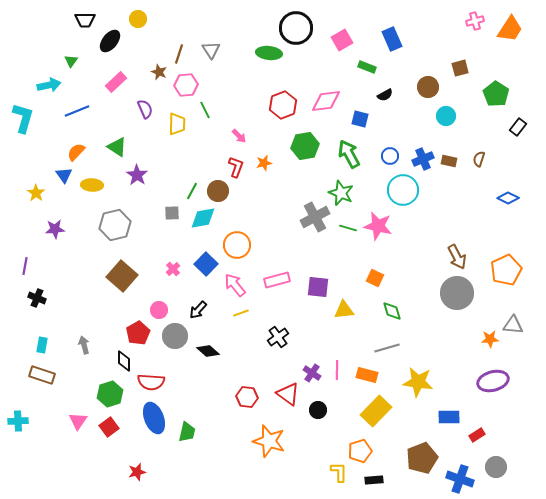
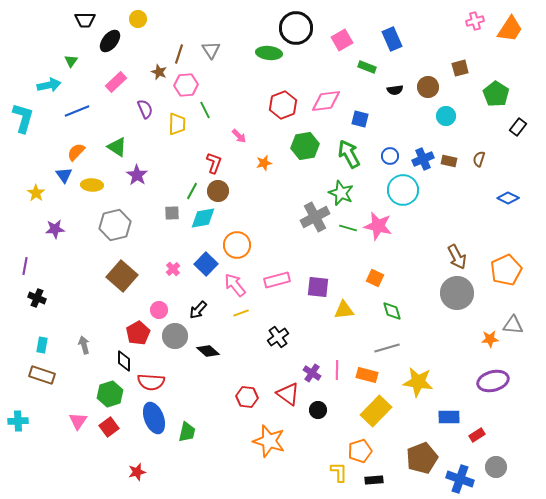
black semicircle at (385, 95): moved 10 px right, 5 px up; rotated 21 degrees clockwise
red L-shape at (236, 167): moved 22 px left, 4 px up
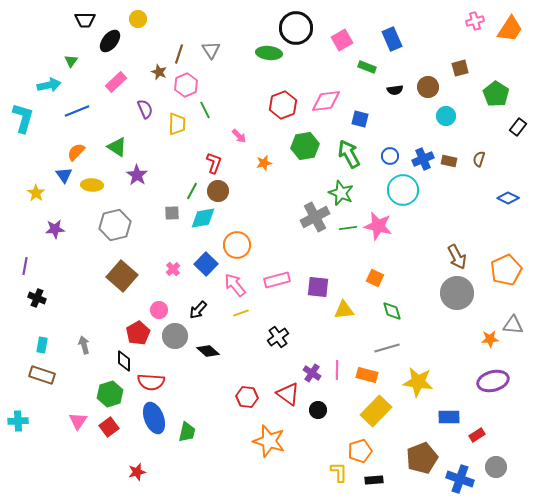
pink hexagon at (186, 85): rotated 20 degrees counterclockwise
green line at (348, 228): rotated 24 degrees counterclockwise
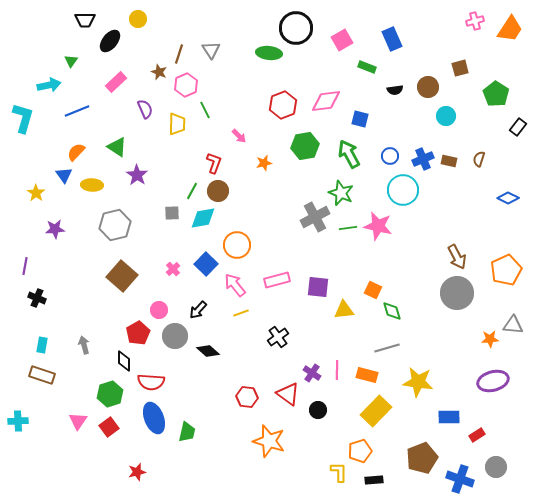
orange square at (375, 278): moved 2 px left, 12 px down
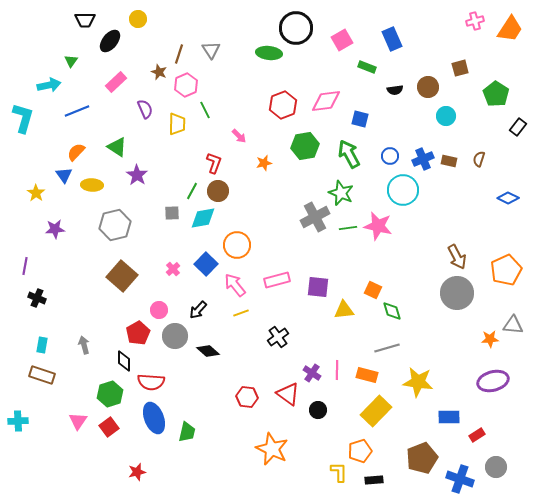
orange star at (269, 441): moved 3 px right, 8 px down; rotated 8 degrees clockwise
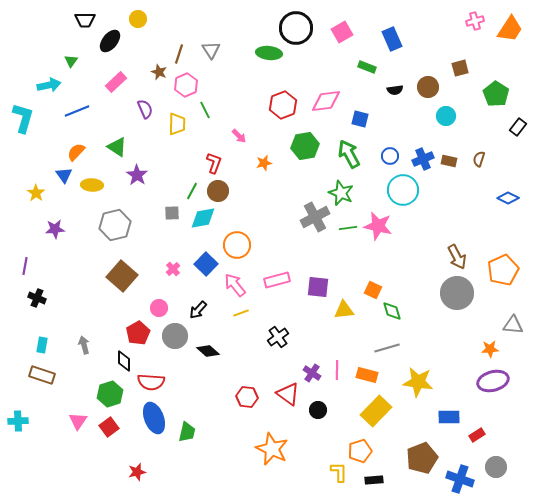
pink square at (342, 40): moved 8 px up
orange pentagon at (506, 270): moved 3 px left
pink circle at (159, 310): moved 2 px up
orange star at (490, 339): moved 10 px down
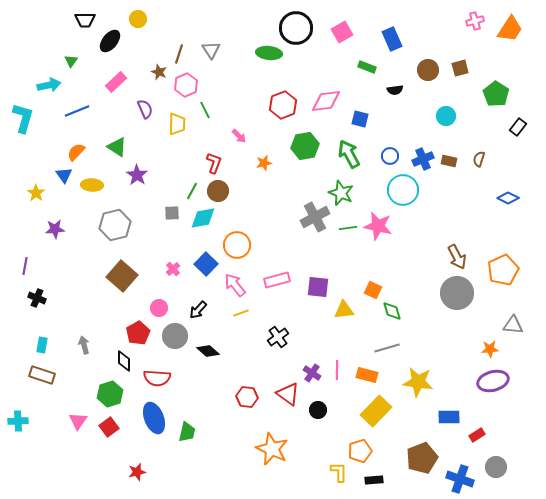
brown circle at (428, 87): moved 17 px up
red semicircle at (151, 382): moved 6 px right, 4 px up
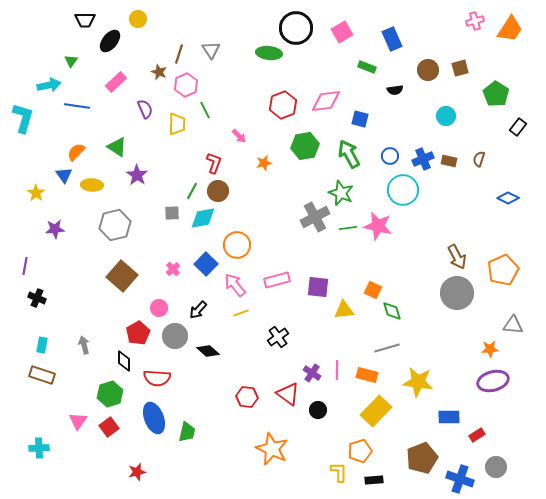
blue line at (77, 111): moved 5 px up; rotated 30 degrees clockwise
cyan cross at (18, 421): moved 21 px right, 27 px down
